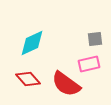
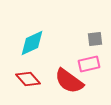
red semicircle: moved 3 px right, 3 px up
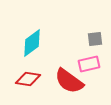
cyan diamond: rotated 12 degrees counterclockwise
red diamond: rotated 40 degrees counterclockwise
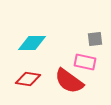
cyan diamond: rotated 36 degrees clockwise
pink rectangle: moved 4 px left, 2 px up; rotated 25 degrees clockwise
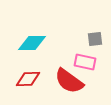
red diamond: rotated 10 degrees counterclockwise
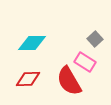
gray square: rotated 35 degrees counterclockwise
pink rectangle: rotated 20 degrees clockwise
red semicircle: rotated 24 degrees clockwise
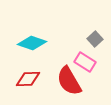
cyan diamond: rotated 20 degrees clockwise
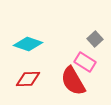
cyan diamond: moved 4 px left, 1 px down
red semicircle: moved 4 px right
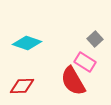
cyan diamond: moved 1 px left, 1 px up
red diamond: moved 6 px left, 7 px down
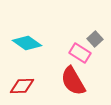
cyan diamond: rotated 16 degrees clockwise
pink rectangle: moved 5 px left, 9 px up
